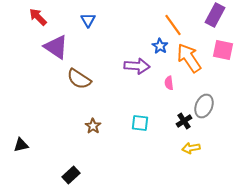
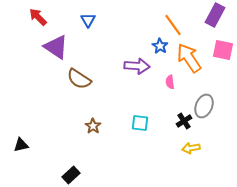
pink semicircle: moved 1 px right, 1 px up
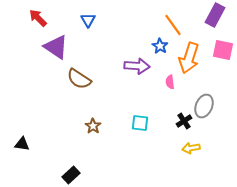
red arrow: moved 1 px down
orange arrow: rotated 128 degrees counterclockwise
black triangle: moved 1 px right, 1 px up; rotated 21 degrees clockwise
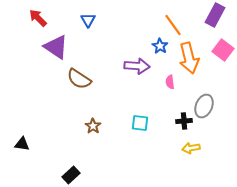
pink square: rotated 25 degrees clockwise
orange arrow: rotated 32 degrees counterclockwise
black cross: rotated 28 degrees clockwise
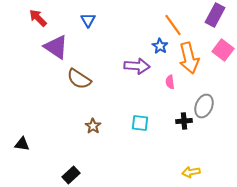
yellow arrow: moved 24 px down
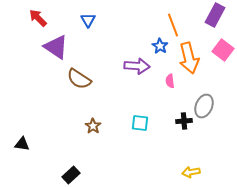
orange line: rotated 15 degrees clockwise
pink semicircle: moved 1 px up
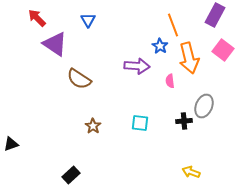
red arrow: moved 1 px left
purple triangle: moved 1 px left, 3 px up
black triangle: moved 11 px left; rotated 28 degrees counterclockwise
yellow arrow: rotated 30 degrees clockwise
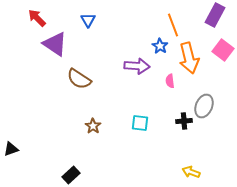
black triangle: moved 5 px down
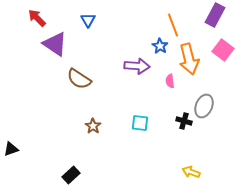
orange arrow: moved 1 px down
black cross: rotated 21 degrees clockwise
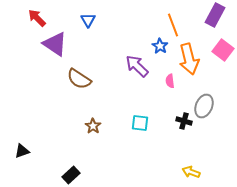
purple arrow: rotated 140 degrees counterclockwise
black triangle: moved 11 px right, 2 px down
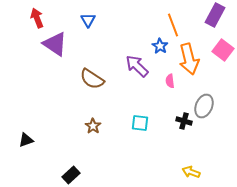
red arrow: rotated 24 degrees clockwise
brown semicircle: moved 13 px right
black triangle: moved 4 px right, 11 px up
